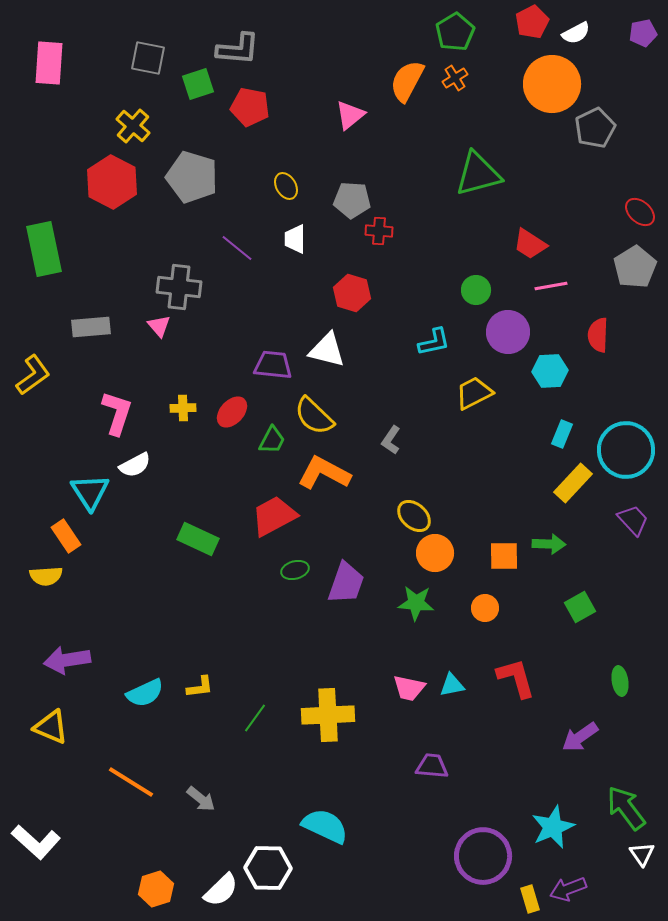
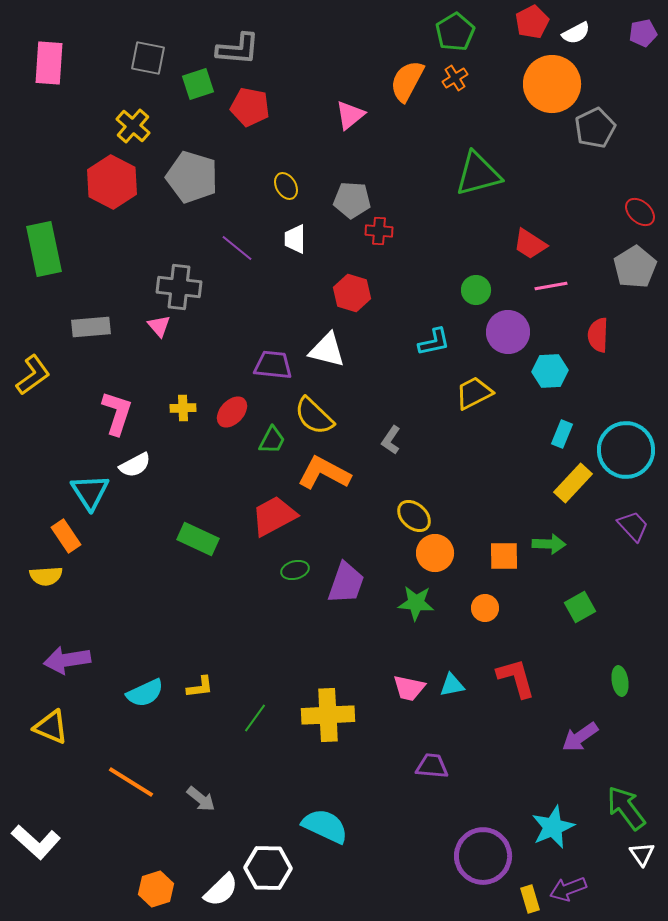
purple trapezoid at (633, 520): moved 6 px down
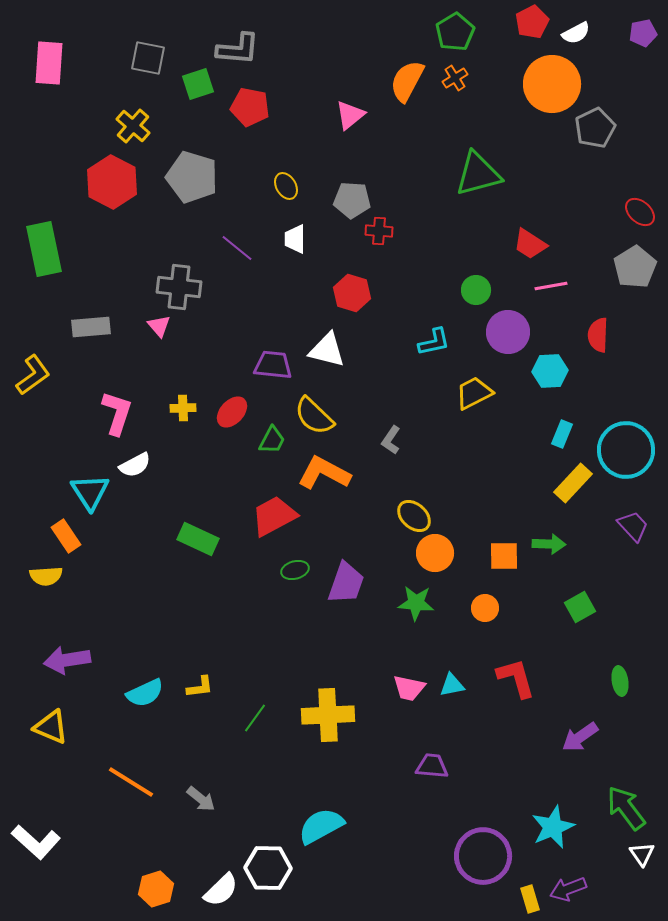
cyan semicircle at (325, 826): moved 4 px left; rotated 54 degrees counterclockwise
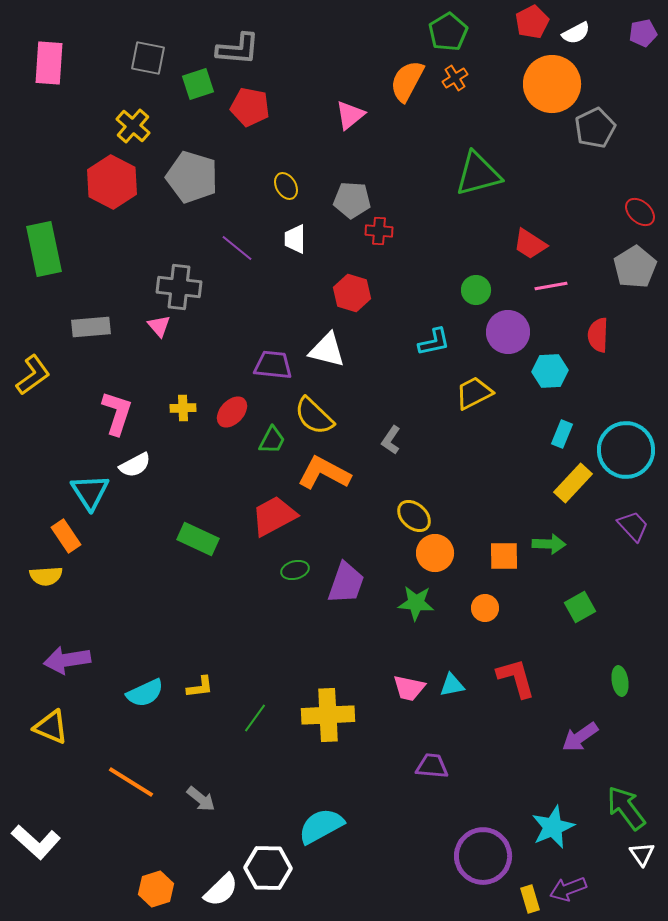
green pentagon at (455, 32): moved 7 px left
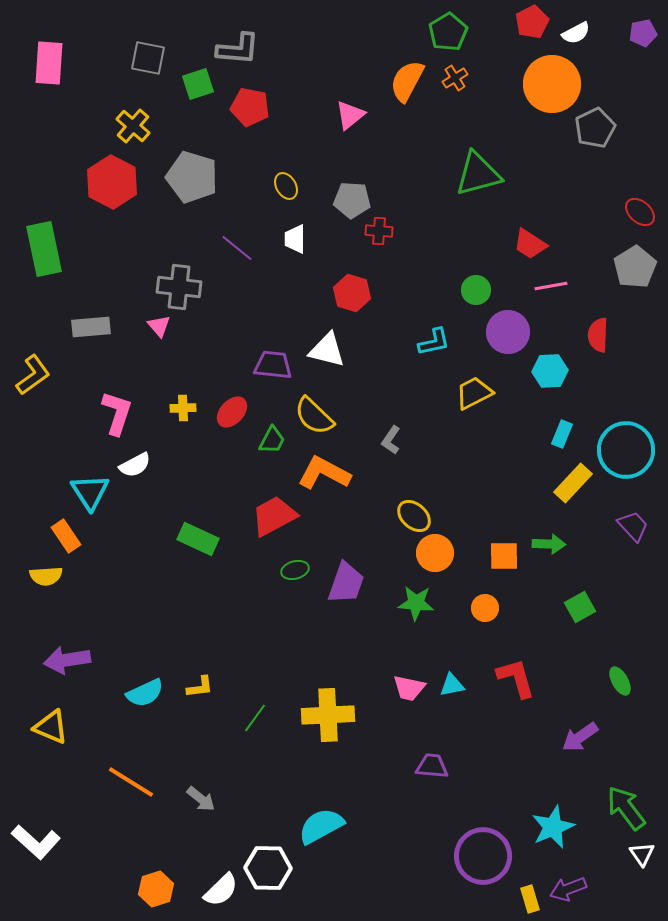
green ellipse at (620, 681): rotated 20 degrees counterclockwise
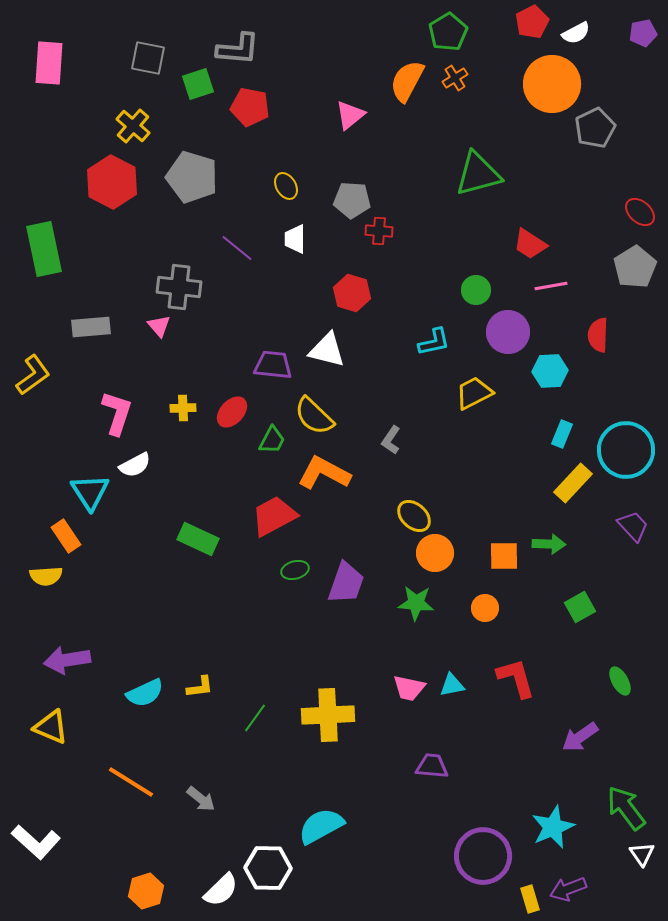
orange hexagon at (156, 889): moved 10 px left, 2 px down
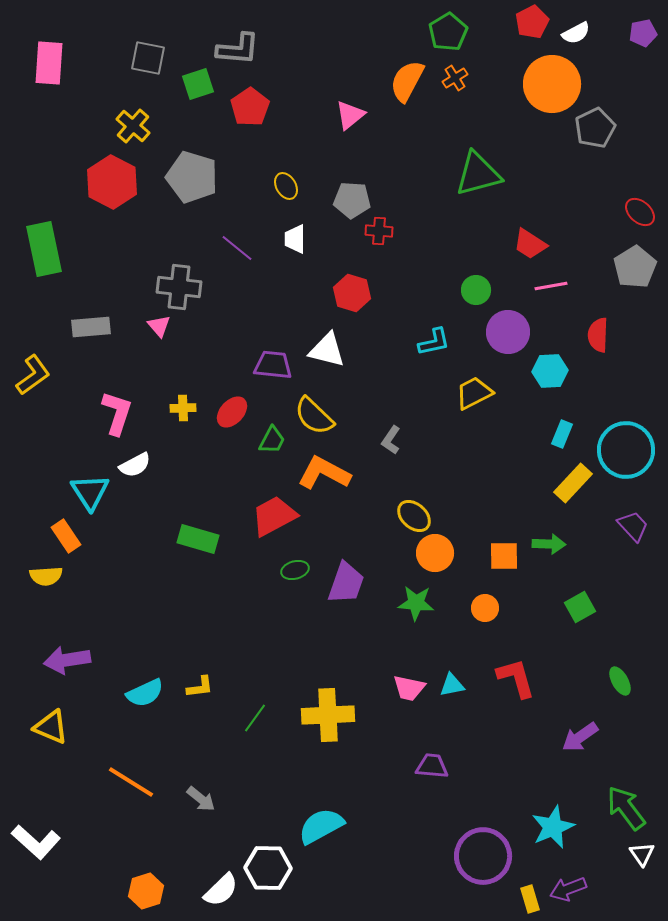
red pentagon at (250, 107): rotated 27 degrees clockwise
green rectangle at (198, 539): rotated 9 degrees counterclockwise
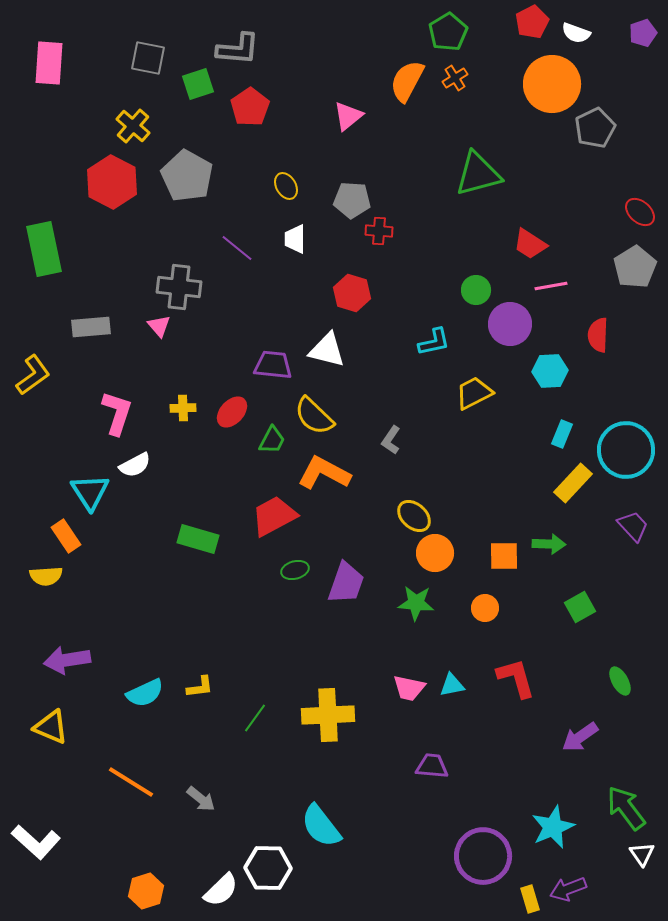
white semicircle at (576, 33): rotated 48 degrees clockwise
purple pentagon at (643, 33): rotated 8 degrees counterclockwise
pink triangle at (350, 115): moved 2 px left, 1 px down
gray pentagon at (192, 177): moved 5 px left, 1 px up; rotated 12 degrees clockwise
purple circle at (508, 332): moved 2 px right, 8 px up
cyan semicircle at (321, 826): rotated 99 degrees counterclockwise
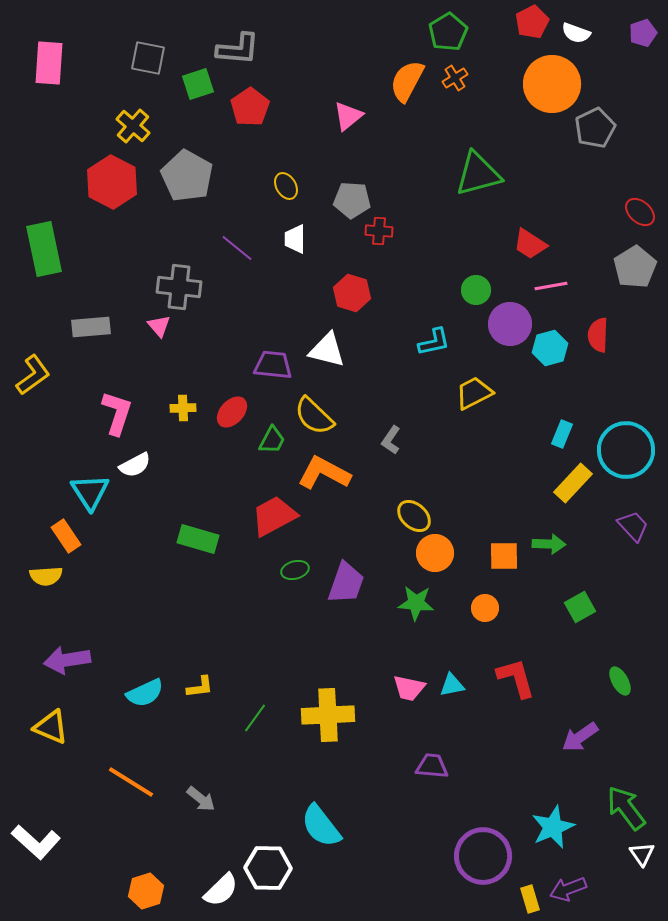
cyan hexagon at (550, 371): moved 23 px up; rotated 12 degrees counterclockwise
